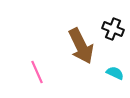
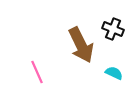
brown arrow: moved 1 px up
cyan semicircle: moved 1 px left
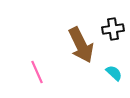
black cross: rotated 30 degrees counterclockwise
cyan semicircle: rotated 18 degrees clockwise
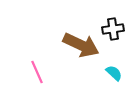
brown arrow: rotated 39 degrees counterclockwise
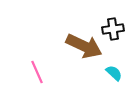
brown arrow: moved 3 px right, 1 px down
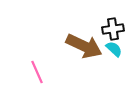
cyan semicircle: moved 24 px up
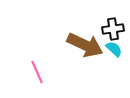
brown arrow: moved 1 px right, 1 px up
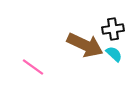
cyan semicircle: moved 5 px down
pink line: moved 4 px left, 5 px up; rotated 30 degrees counterclockwise
